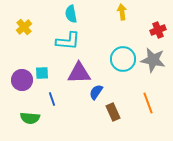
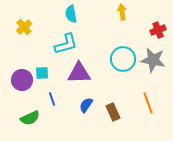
cyan L-shape: moved 2 px left, 3 px down; rotated 20 degrees counterclockwise
blue semicircle: moved 10 px left, 13 px down
green semicircle: rotated 30 degrees counterclockwise
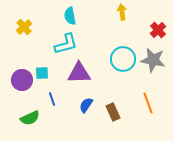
cyan semicircle: moved 1 px left, 2 px down
red cross: rotated 21 degrees counterclockwise
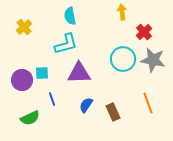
red cross: moved 14 px left, 2 px down
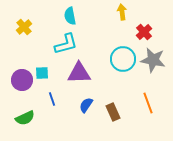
green semicircle: moved 5 px left
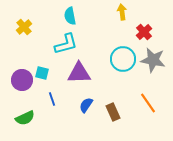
cyan square: rotated 16 degrees clockwise
orange line: rotated 15 degrees counterclockwise
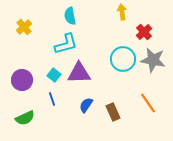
cyan square: moved 12 px right, 2 px down; rotated 24 degrees clockwise
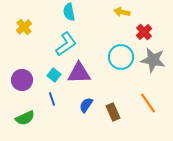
yellow arrow: rotated 70 degrees counterclockwise
cyan semicircle: moved 1 px left, 4 px up
cyan L-shape: rotated 20 degrees counterclockwise
cyan circle: moved 2 px left, 2 px up
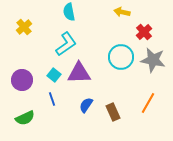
orange line: rotated 65 degrees clockwise
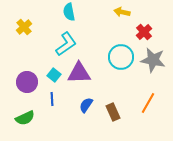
purple circle: moved 5 px right, 2 px down
blue line: rotated 16 degrees clockwise
